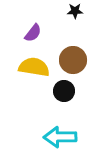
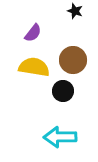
black star: rotated 21 degrees clockwise
black circle: moved 1 px left
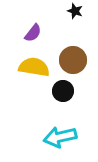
cyan arrow: rotated 12 degrees counterclockwise
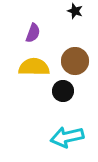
purple semicircle: rotated 18 degrees counterclockwise
brown circle: moved 2 px right, 1 px down
yellow semicircle: rotated 8 degrees counterclockwise
cyan arrow: moved 7 px right
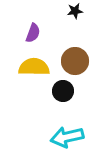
black star: rotated 28 degrees counterclockwise
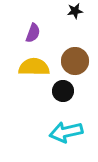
cyan arrow: moved 1 px left, 5 px up
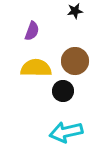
purple semicircle: moved 1 px left, 2 px up
yellow semicircle: moved 2 px right, 1 px down
